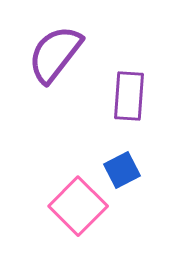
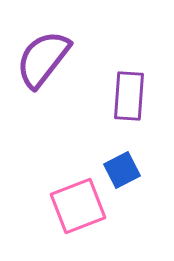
purple semicircle: moved 12 px left, 5 px down
pink square: rotated 24 degrees clockwise
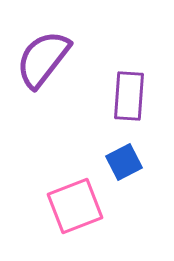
blue square: moved 2 px right, 8 px up
pink square: moved 3 px left
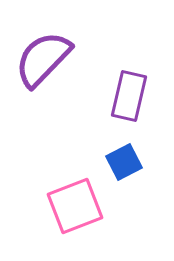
purple semicircle: rotated 6 degrees clockwise
purple rectangle: rotated 9 degrees clockwise
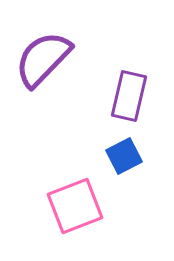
blue square: moved 6 px up
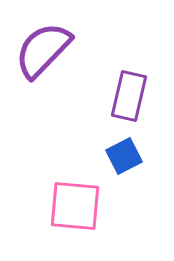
purple semicircle: moved 9 px up
pink square: rotated 26 degrees clockwise
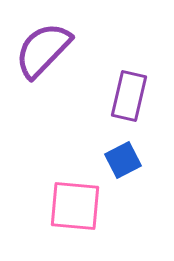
blue square: moved 1 px left, 4 px down
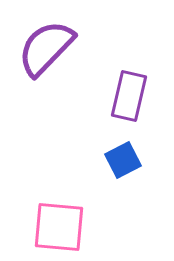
purple semicircle: moved 3 px right, 2 px up
pink square: moved 16 px left, 21 px down
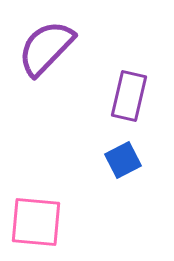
pink square: moved 23 px left, 5 px up
